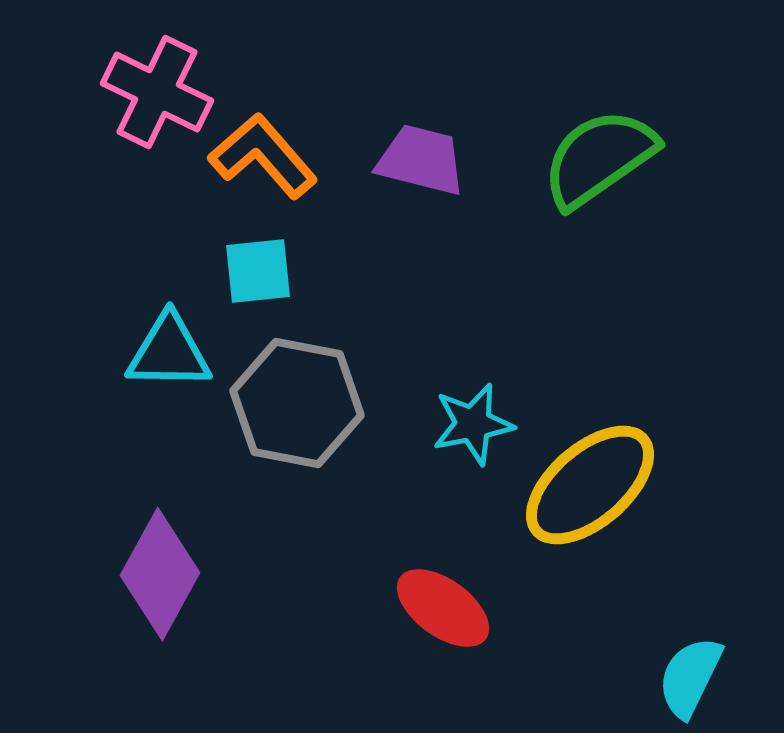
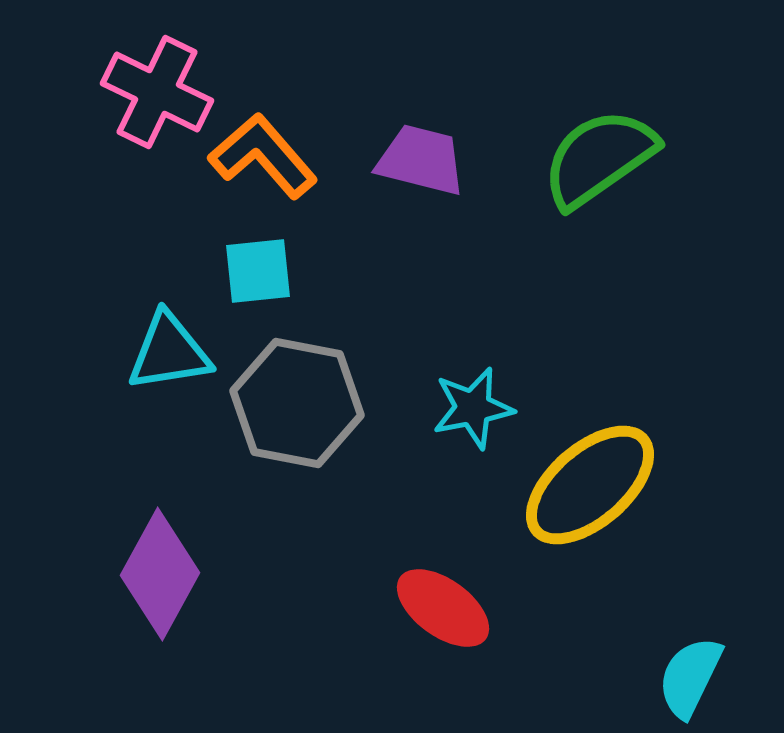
cyan triangle: rotated 10 degrees counterclockwise
cyan star: moved 16 px up
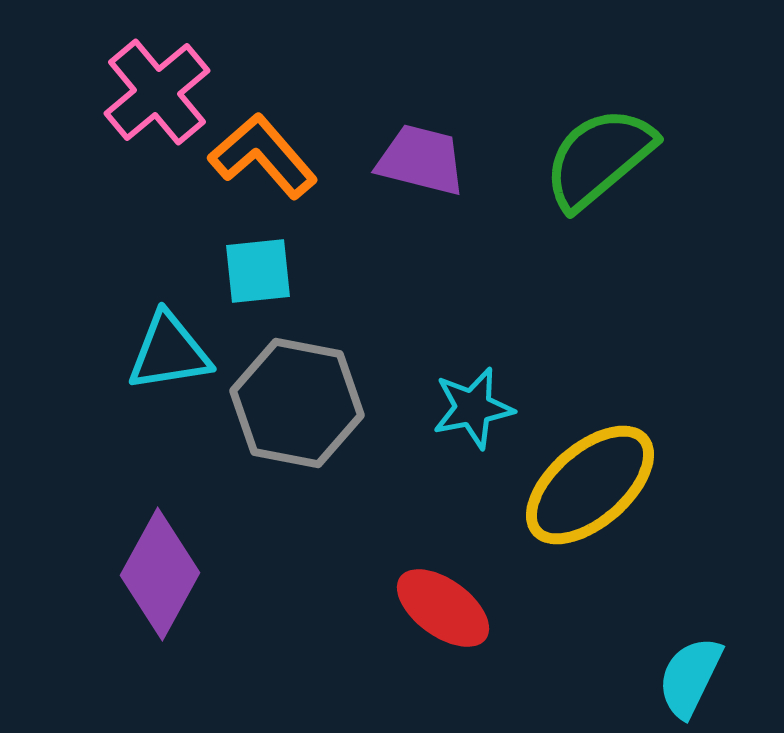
pink cross: rotated 24 degrees clockwise
green semicircle: rotated 5 degrees counterclockwise
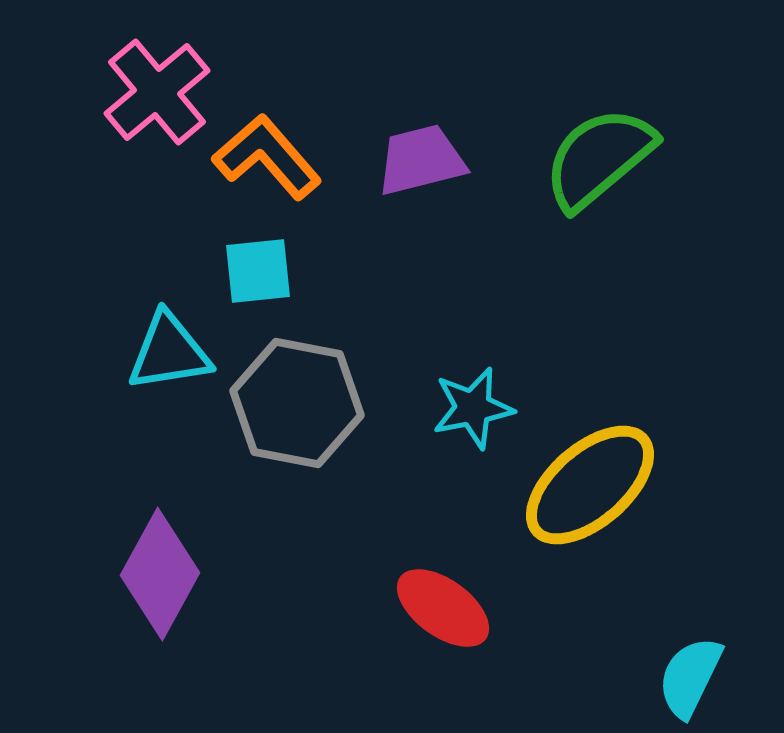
orange L-shape: moved 4 px right, 1 px down
purple trapezoid: rotated 28 degrees counterclockwise
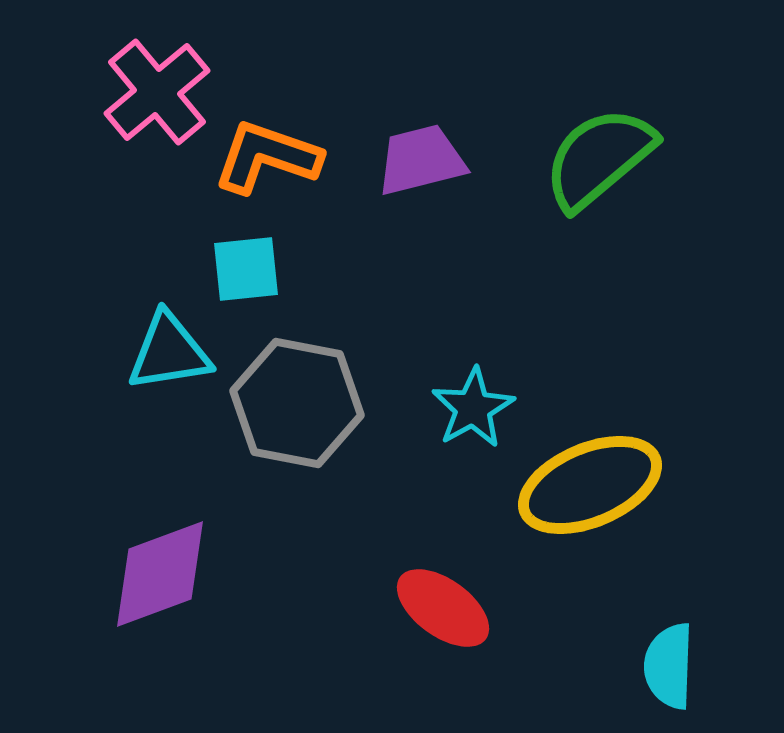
orange L-shape: rotated 30 degrees counterclockwise
cyan square: moved 12 px left, 2 px up
cyan star: rotated 18 degrees counterclockwise
yellow ellipse: rotated 18 degrees clockwise
purple diamond: rotated 41 degrees clockwise
cyan semicircle: moved 21 px left, 11 px up; rotated 24 degrees counterclockwise
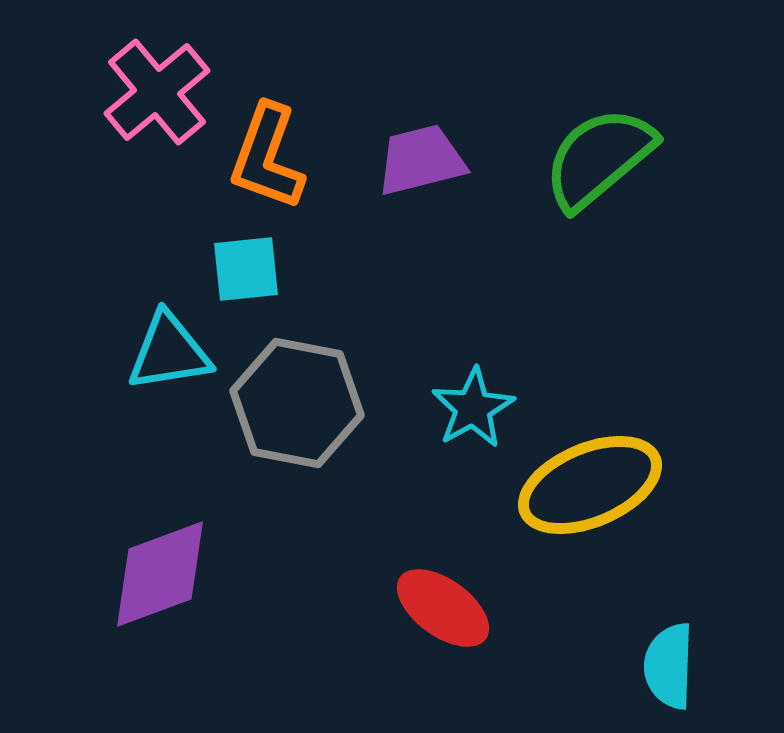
orange L-shape: rotated 89 degrees counterclockwise
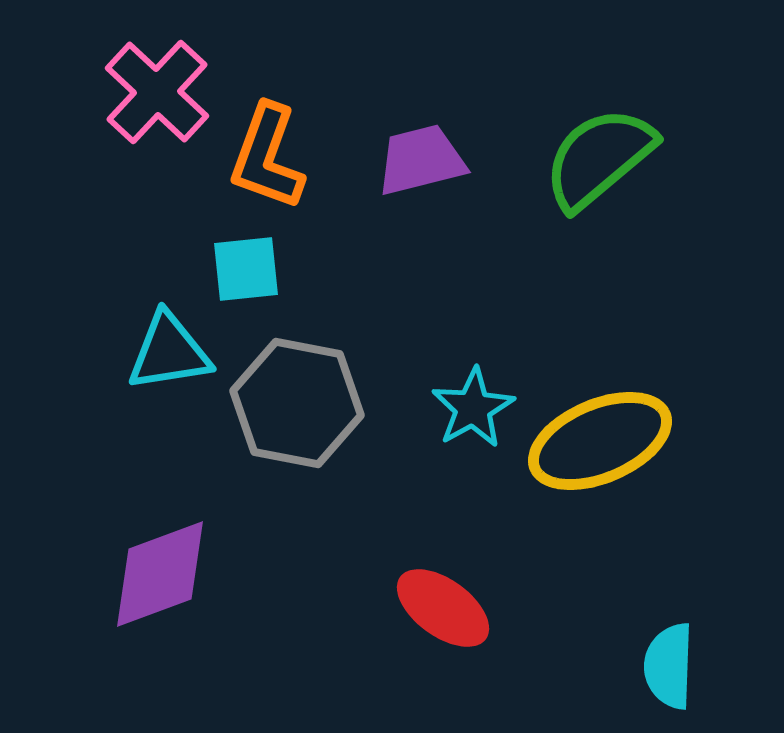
pink cross: rotated 7 degrees counterclockwise
yellow ellipse: moved 10 px right, 44 px up
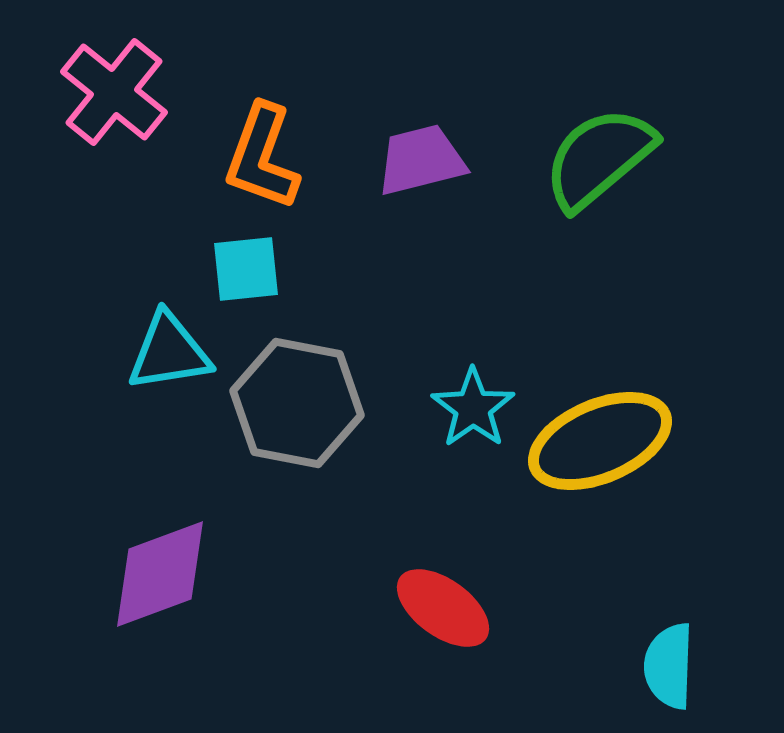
pink cross: moved 43 px left; rotated 4 degrees counterclockwise
orange L-shape: moved 5 px left
cyan star: rotated 6 degrees counterclockwise
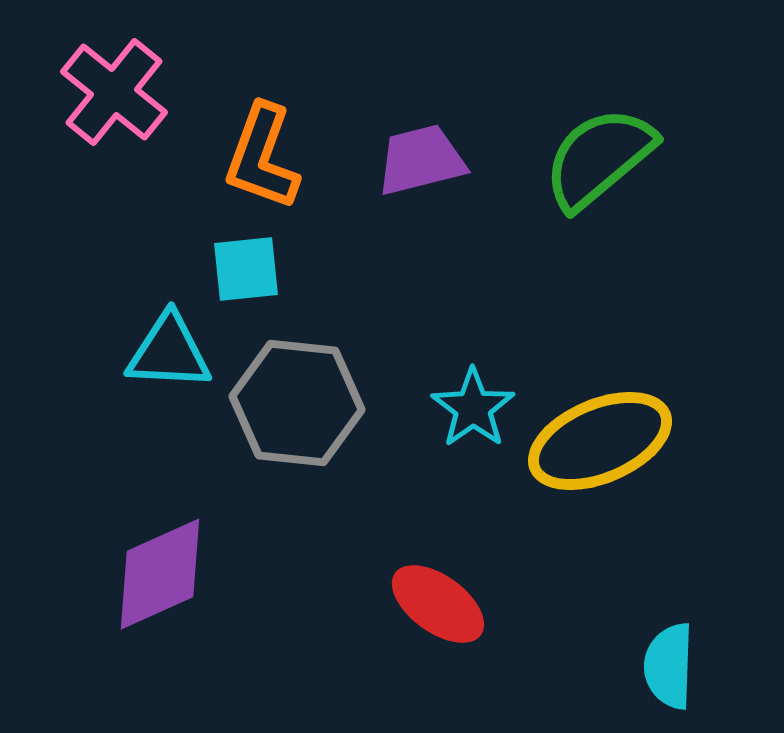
cyan triangle: rotated 12 degrees clockwise
gray hexagon: rotated 5 degrees counterclockwise
purple diamond: rotated 4 degrees counterclockwise
red ellipse: moved 5 px left, 4 px up
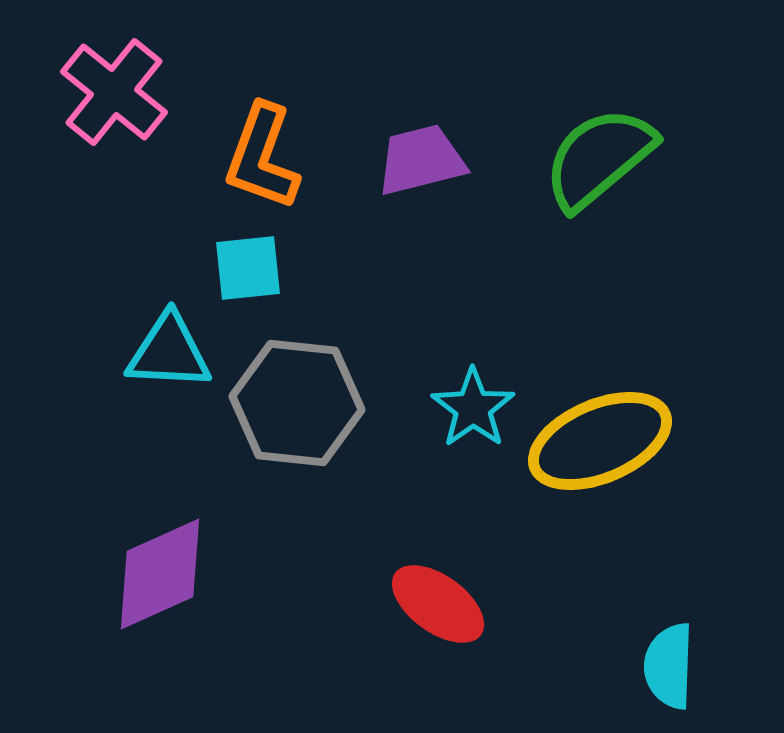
cyan square: moved 2 px right, 1 px up
